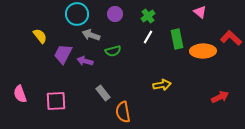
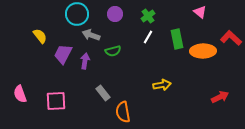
purple arrow: rotated 84 degrees clockwise
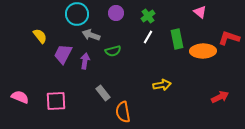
purple circle: moved 1 px right, 1 px up
red L-shape: moved 2 px left; rotated 25 degrees counterclockwise
pink semicircle: moved 3 px down; rotated 132 degrees clockwise
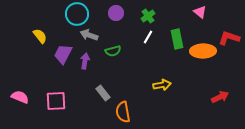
gray arrow: moved 2 px left
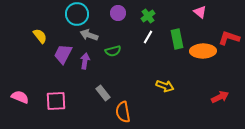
purple circle: moved 2 px right
yellow arrow: moved 3 px right, 1 px down; rotated 30 degrees clockwise
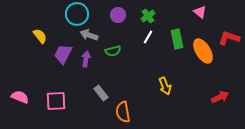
purple circle: moved 2 px down
orange ellipse: rotated 60 degrees clockwise
purple arrow: moved 1 px right, 2 px up
yellow arrow: rotated 48 degrees clockwise
gray rectangle: moved 2 px left
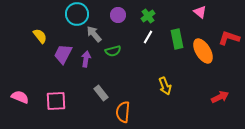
gray arrow: moved 5 px right, 1 px up; rotated 30 degrees clockwise
orange semicircle: rotated 15 degrees clockwise
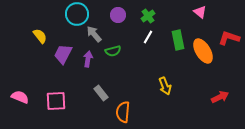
green rectangle: moved 1 px right, 1 px down
purple arrow: moved 2 px right
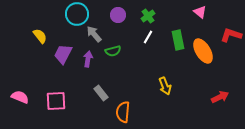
red L-shape: moved 2 px right, 3 px up
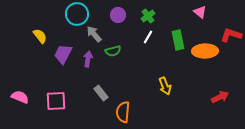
orange ellipse: moved 2 px right; rotated 60 degrees counterclockwise
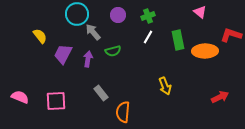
green cross: rotated 16 degrees clockwise
gray arrow: moved 1 px left, 2 px up
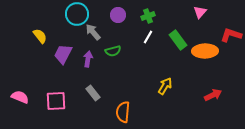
pink triangle: rotated 32 degrees clockwise
green rectangle: rotated 24 degrees counterclockwise
yellow arrow: rotated 126 degrees counterclockwise
gray rectangle: moved 8 px left
red arrow: moved 7 px left, 2 px up
